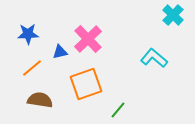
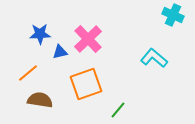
cyan cross: rotated 20 degrees counterclockwise
blue star: moved 12 px right
orange line: moved 4 px left, 5 px down
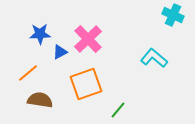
blue triangle: rotated 14 degrees counterclockwise
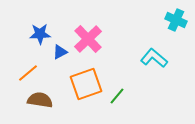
cyan cross: moved 3 px right, 5 px down
green line: moved 1 px left, 14 px up
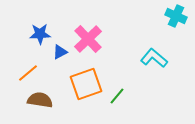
cyan cross: moved 4 px up
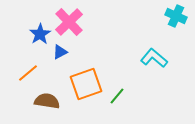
blue star: rotated 30 degrees counterclockwise
pink cross: moved 19 px left, 17 px up
brown semicircle: moved 7 px right, 1 px down
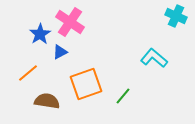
pink cross: moved 1 px right; rotated 12 degrees counterclockwise
green line: moved 6 px right
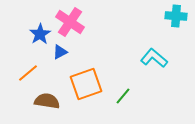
cyan cross: rotated 20 degrees counterclockwise
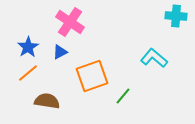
blue star: moved 12 px left, 13 px down
orange square: moved 6 px right, 8 px up
